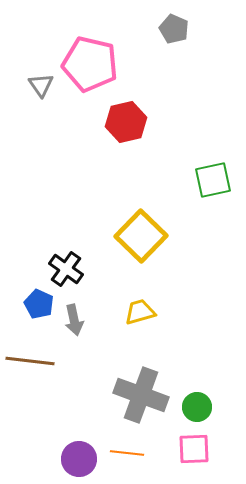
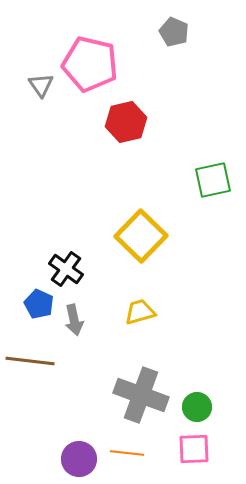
gray pentagon: moved 3 px down
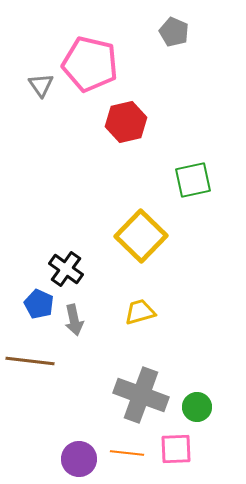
green square: moved 20 px left
pink square: moved 18 px left
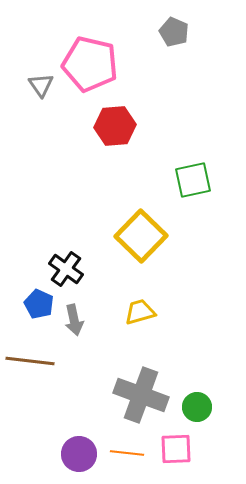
red hexagon: moved 11 px left, 4 px down; rotated 9 degrees clockwise
purple circle: moved 5 px up
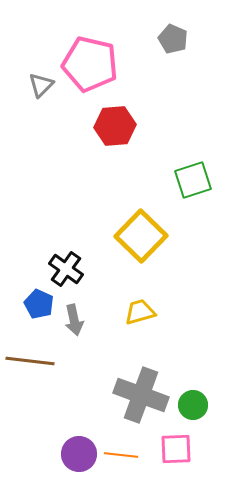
gray pentagon: moved 1 px left, 7 px down
gray triangle: rotated 20 degrees clockwise
green square: rotated 6 degrees counterclockwise
green circle: moved 4 px left, 2 px up
orange line: moved 6 px left, 2 px down
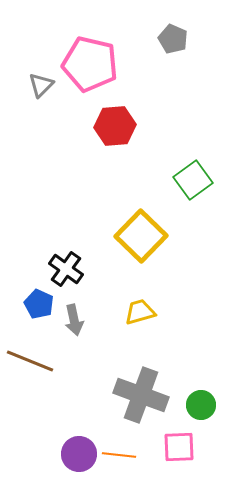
green square: rotated 18 degrees counterclockwise
brown line: rotated 15 degrees clockwise
green circle: moved 8 px right
pink square: moved 3 px right, 2 px up
orange line: moved 2 px left
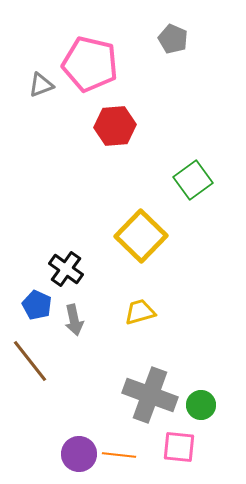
gray triangle: rotated 24 degrees clockwise
blue pentagon: moved 2 px left, 1 px down
brown line: rotated 30 degrees clockwise
gray cross: moved 9 px right
pink square: rotated 8 degrees clockwise
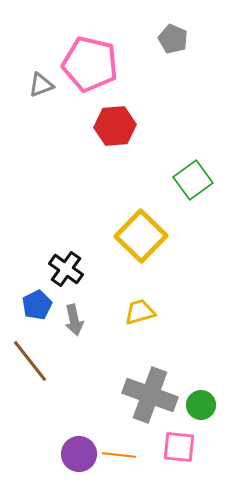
blue pentagon: rotated 20 degrees clockwise
